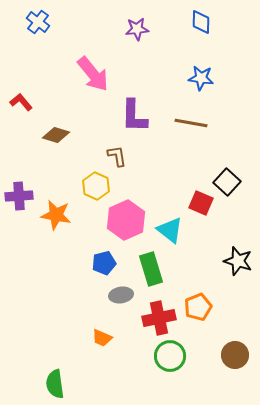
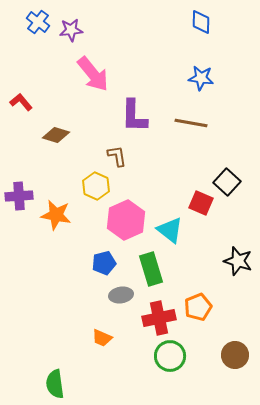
purple star: moved 66 px left, 1 px down
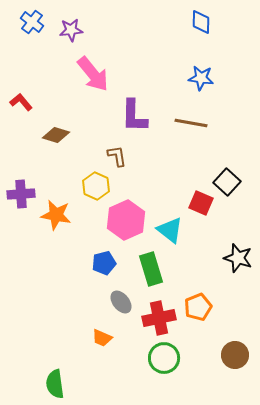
blue cross: moved 6 px left
purple cross: moved 2 px right, 2 px up
black star: moved 3 px up
gray ellipse: moved 7 px down; rotated 60 degrees clockwise
green circle: moved 6 px left, 2 px down
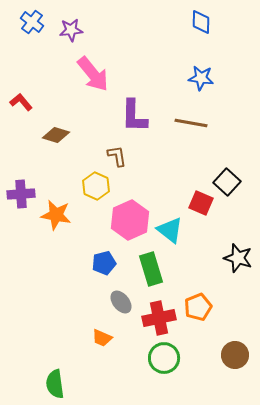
pink hexagon: moved 4 px right
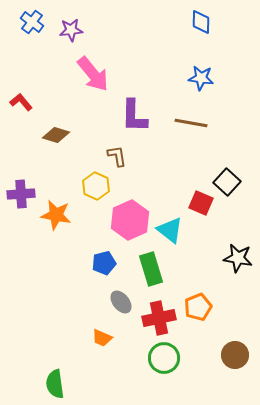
black star: rotated 8 degrees counterclockwise
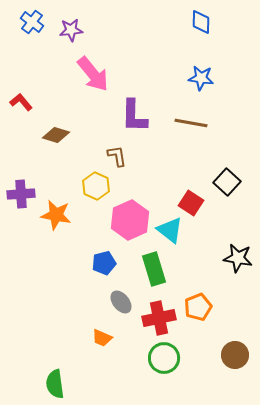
red square: moved 10 px left; rotated 10 degrees clockwise
green rectangle: moved 3 px right
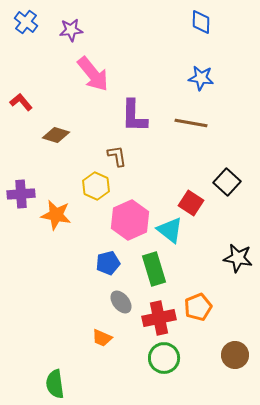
blue cross: moved 6 px left
blue pentagon: moved 4 px right
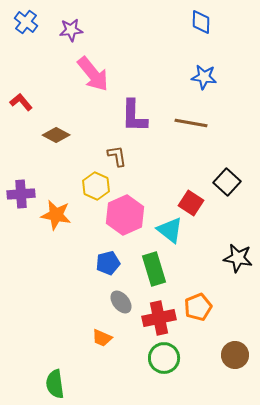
blue star: moved 3 px right, 1 px up
brown diamond: rotated 12 degrees clockwise
pink hexagon: moved 5 px left, 5 px up
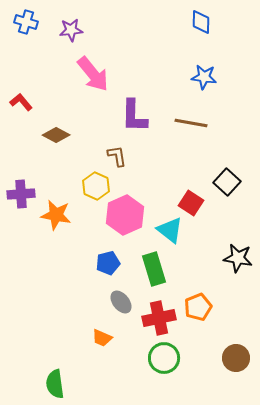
blue cross: rotated 20 degrees counterclockwise
brown circle: moved 1 px right, 3 px down
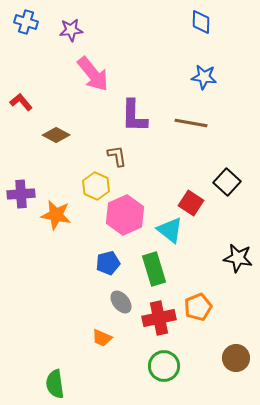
green circle: moved 8 px down
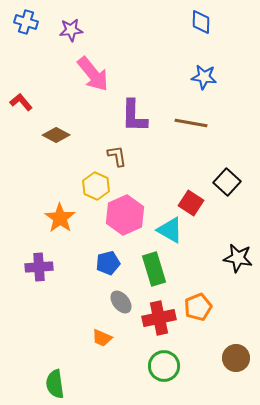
purple cross: moved 18 px right, 73 px down
orange star: moved 4 px right, 3 px down; rotated 24 degrees clockwise
cyan triangle: rotated 8 degrees counterclockwise
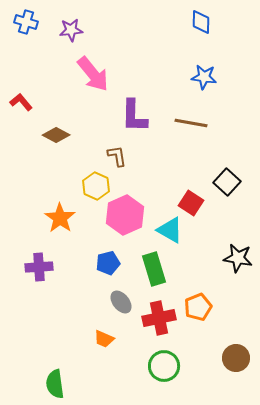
orange trapezoid: moved 2 px right, 1 px down
